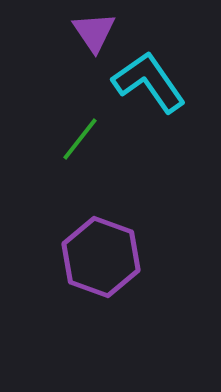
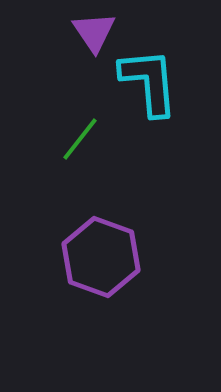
cyan L-shape: rotated 30 degrees clockwise
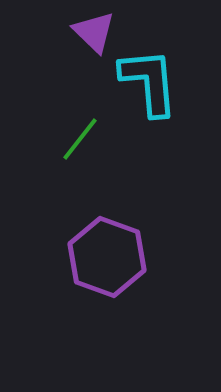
purple triangle: rotated 12 degrees counterclockwise
purple hexagon: moved 6 px right
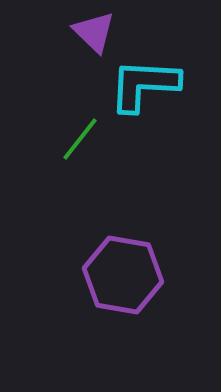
cyan L-shape: moved 5 px left, 3 px down; rotated 82 degrees counterclockwise
purple hexagon: moved 16 px right, 18 px down; rotated 10 degrees counterclockwise
